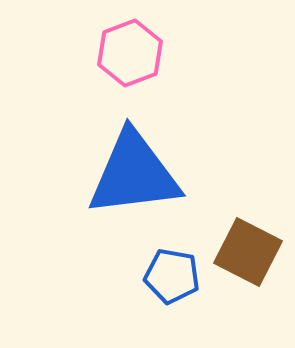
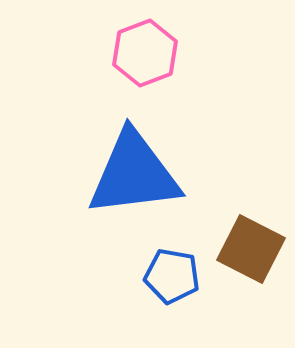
pink hexagon: moved 15 px right
brown square: moved 3 px right, 3 px up
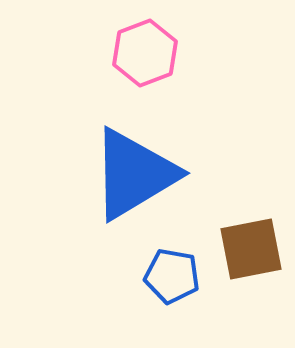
blue triangle: rotated 24 degrees counterclockwise
brown square: rotated 38 degrees counterclockwise
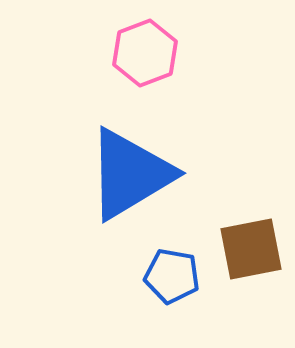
blue triangle: moved 4 px left
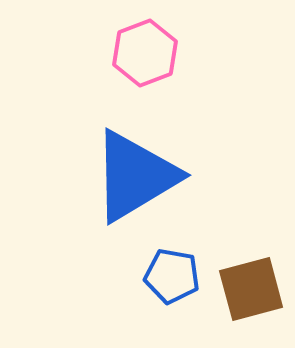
blue triangle: moved 5 px right, 2 px down
brown square: moved 40 px down; rotated 4 degrees counterclockwise
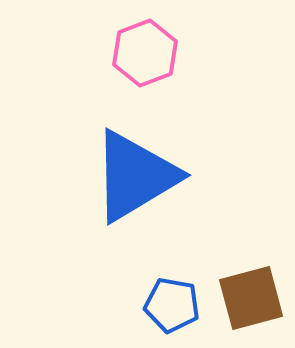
blue pentagon: moved 29 px down
brown square: moved 9 px down
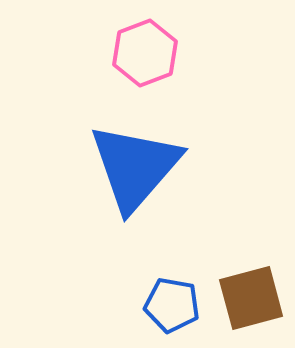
blue triangle: moved 9 px up; rotated 18 degrees counterclockwise
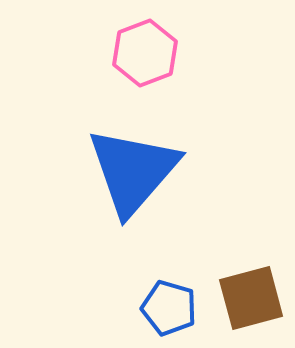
blue triangle: moved 2 px left, 4 px down
blue pentagon: moved 3 px left, 3 px down; rotated 6 degrees clockwise
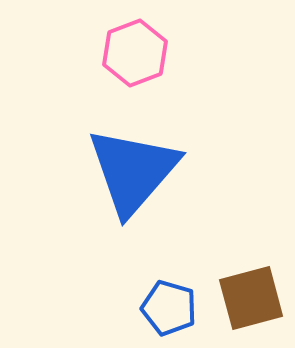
pink hexagon: moved 10 px left
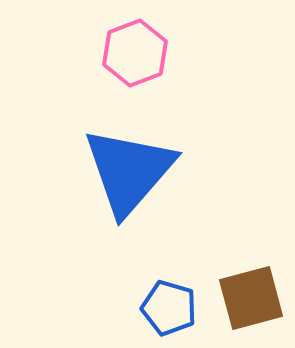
blue triangle: moved 4 px left
